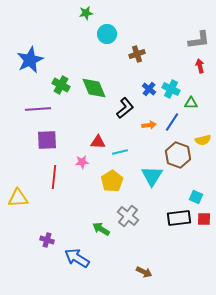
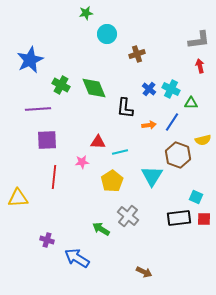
black L-shape: rotated 135 degrees clockwise
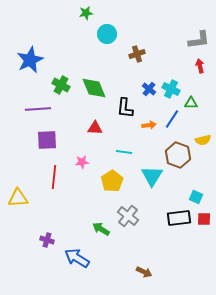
blue line: moved 3 px up
red triangle: moved 3 px left, 14 px up
cyan line: moved 4 px right; rotated 21 degrees clockwise
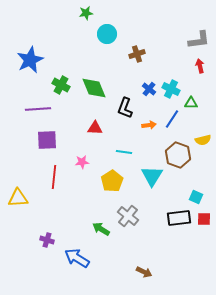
black L-shape: rotated 15 degrees clockwise
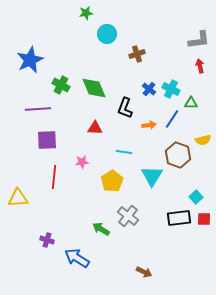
cyan square: rotated 24 degrees clockwise
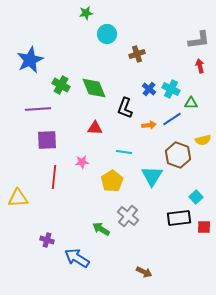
blue line: rotated 24 degrees clockwise
red square: moved 8 px down
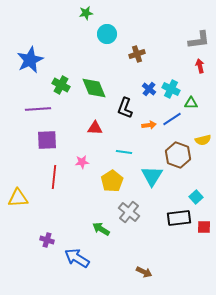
gray cross: moved 1 px right, 4 px up
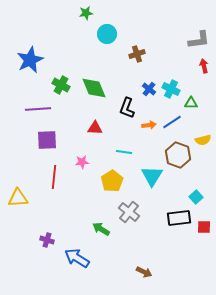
red arrow: moved 4 px right
black L-shape: moved 2 px right
blue line: moved 3 px down
